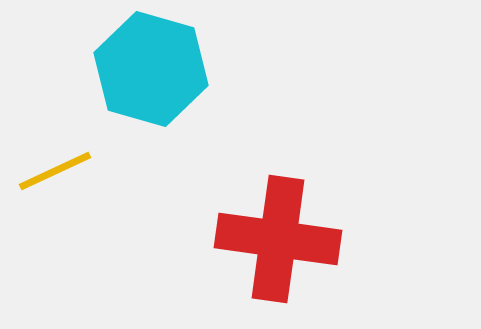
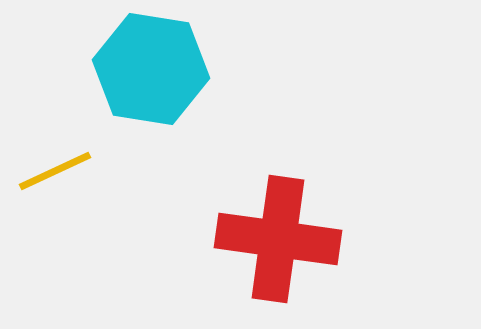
cyan hexagon: rotated 7 degrees counterclockwise
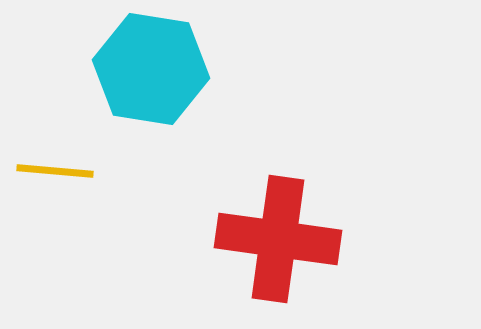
yellow line: rotated 30 degrees clockwise
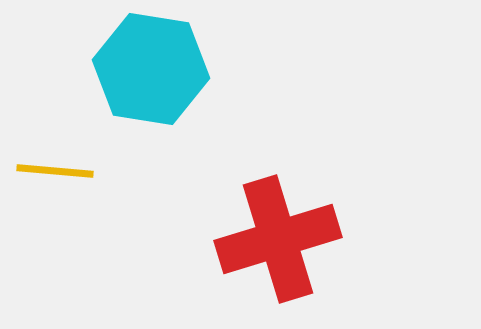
red cross: rotated 25 degrees counterclockwise
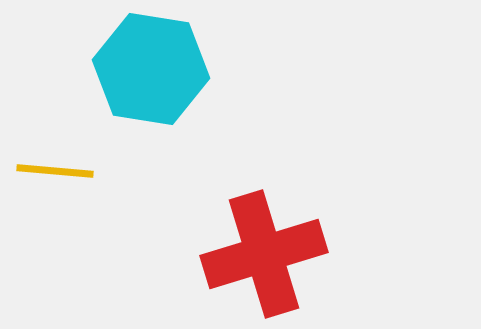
red cross: moved 14 px left, 15 px down
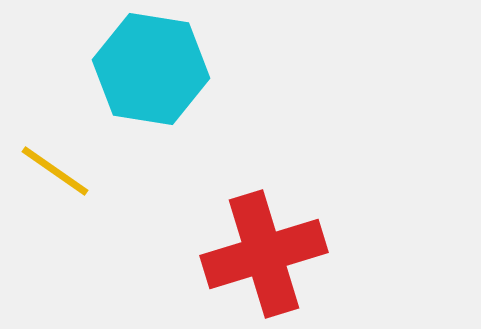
yellow line: rotated 30 degrees clockwise
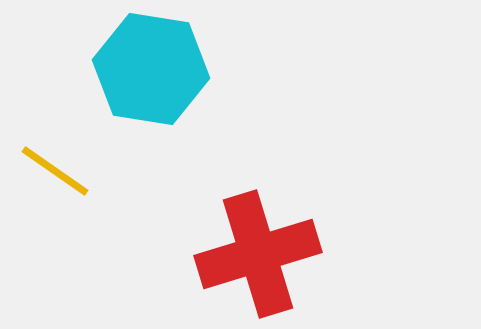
red cross: moved 6 px left
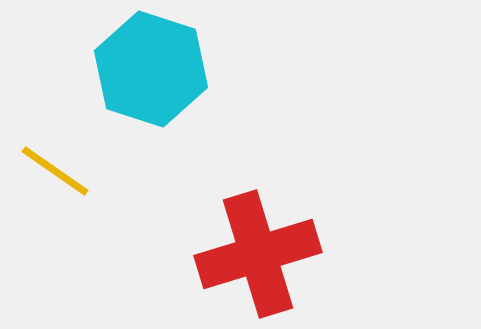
cyan hexagon: rotated 9 degrees clockwise
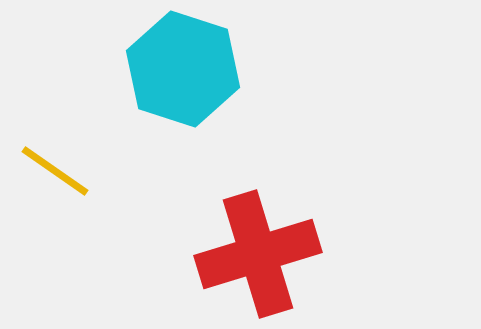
cyan hexagon: moved 32 px right
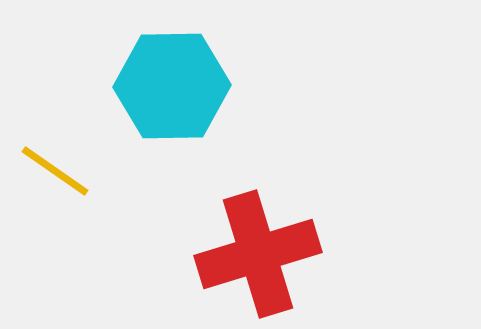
cyan hexagon: moved 11 px left, 17 px down; rotated 19 degrees counterclockwise
